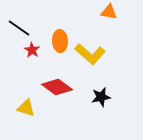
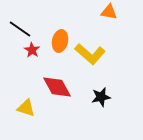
black line: moved 1 px right, 1 px down
orange ellipse: rotated 15 degrees clockwise
red diamond: rotated 24 degrees clockwise
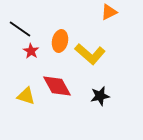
orange triangle: rotated 36 degrees counterclockwise
red star: moved 1 px left, 1 px down
red diamond: moved 1 px up
black star: moved 1 px left, 1 px up
yellow triangle: moved 12 px up
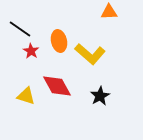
orange triangle: rotated 24 degrees clockwise
orange ellipse: moved 1 px left; rotated 25 degrees counterclockwise
black star: rotated 18 degrees counterclockwise
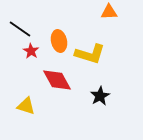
yellow L-shape: rotated 24 degrees counterclockwise
red diamond: moved 6 px up
yellow triangle: moved 10 px down
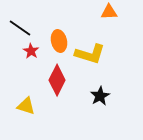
black line: moved 1 px up
red diamond: rotated 56 degrees clockwise
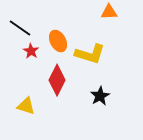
orange ellipse: moved 1 px left; rotated 15 degrees counterclockwise
